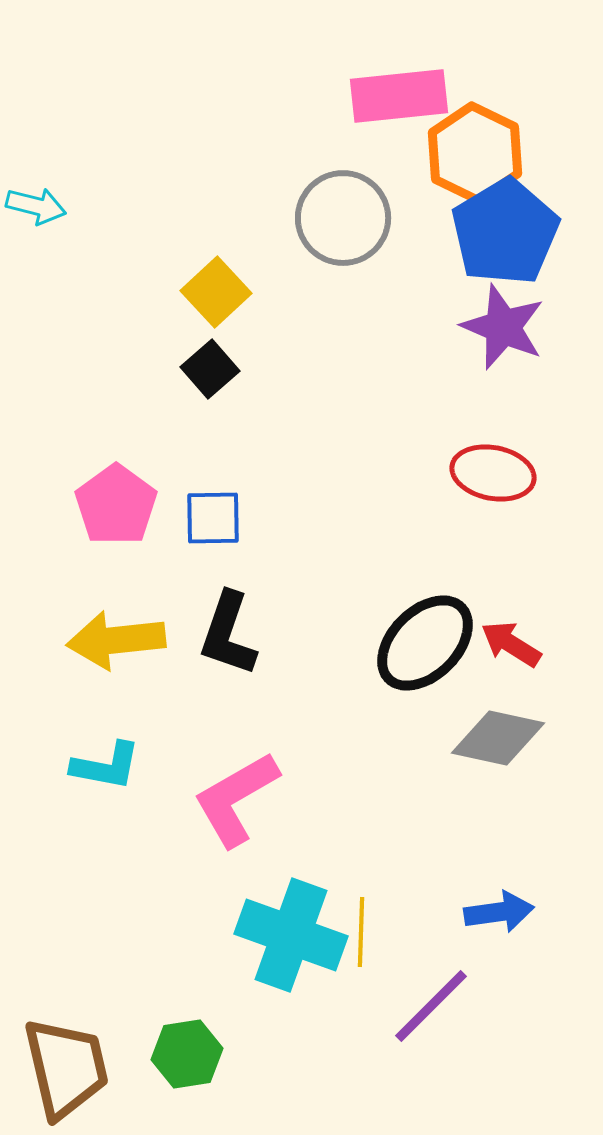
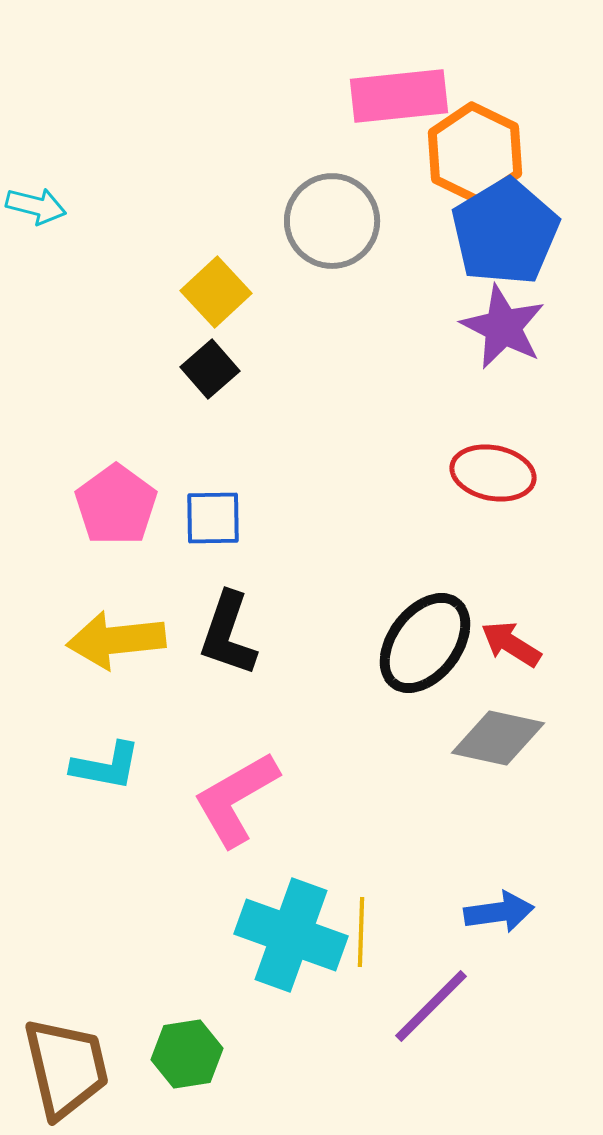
gray circle: moved 11 px left, 3 px down
purple star: rotated 4 degrees clockwise
black ellipse: rotated 8 degrees counterclockwise
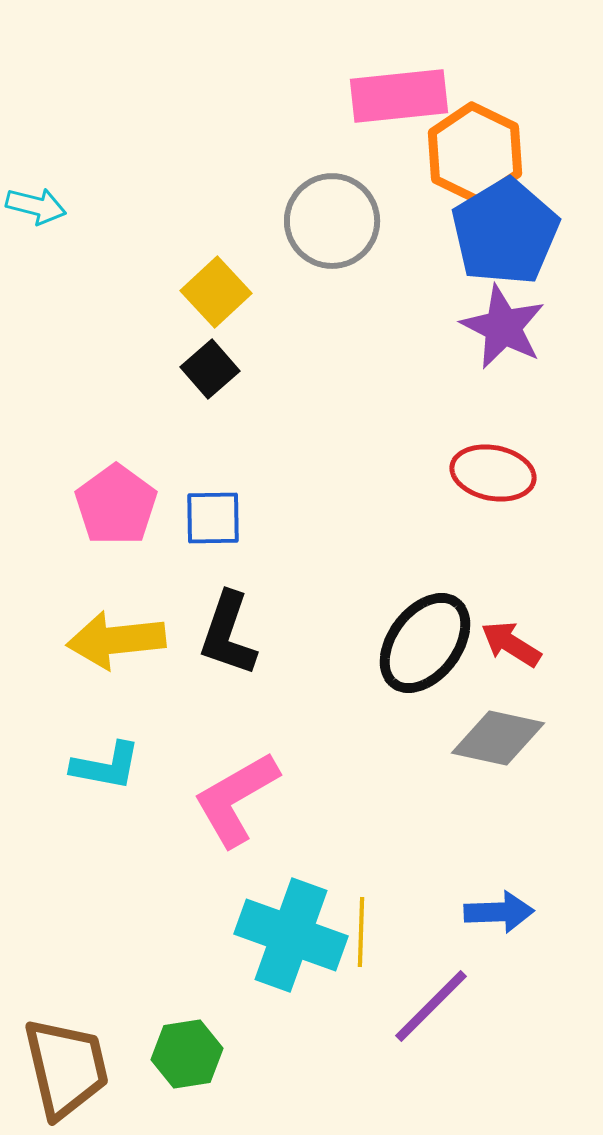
blue arrow: rotated 6 degrees clockwise
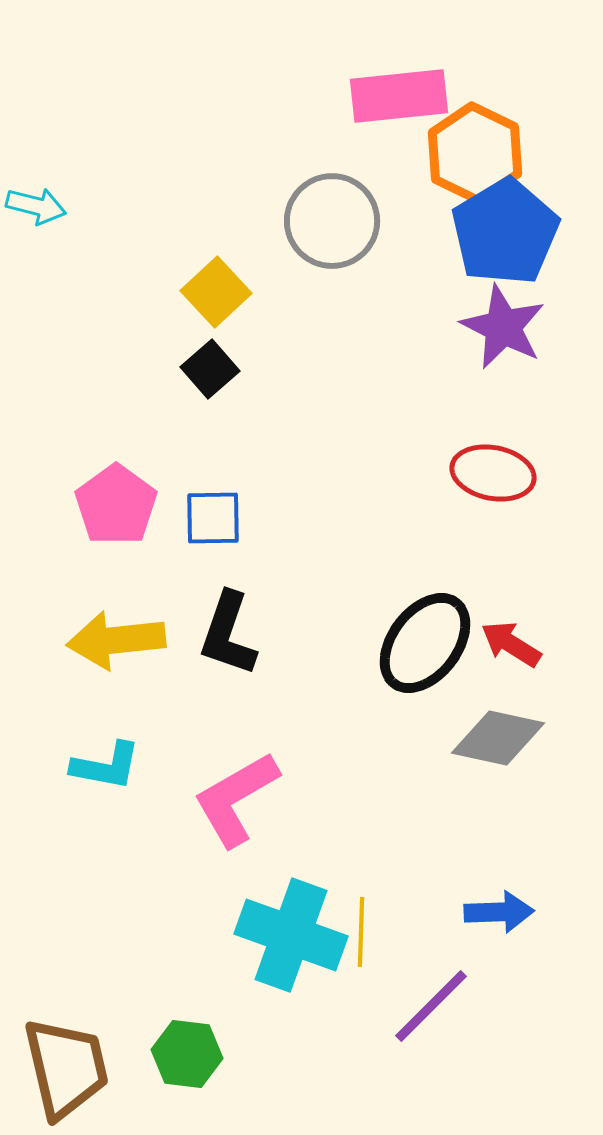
green hexagon: rotated 16 degrees clockwise
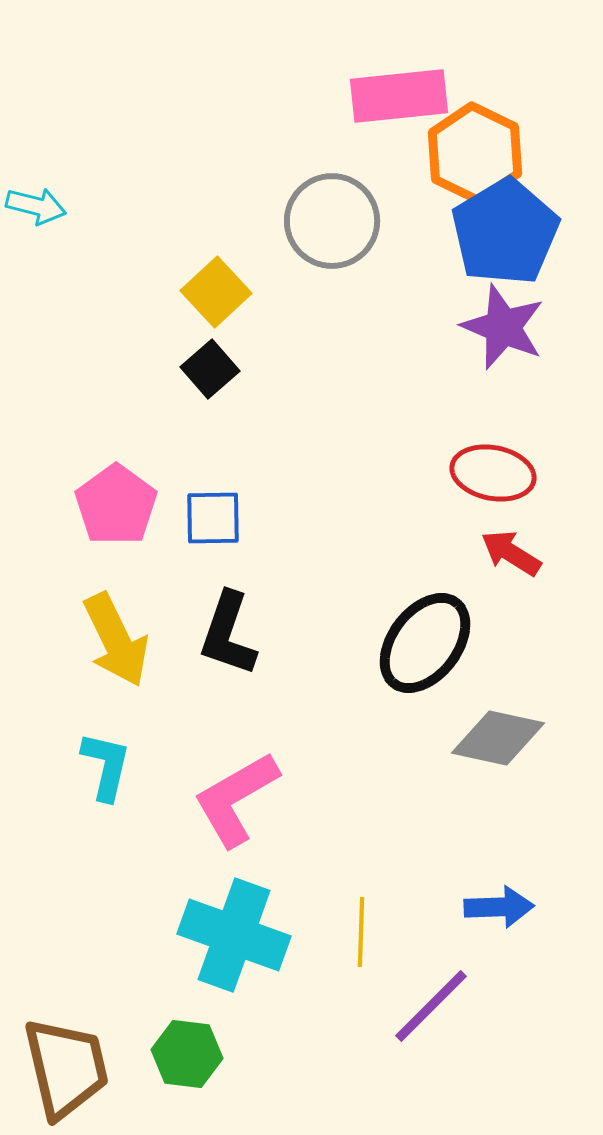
purple star: rotated 4 degrees counterclockwise
yellow arrow: rotated 110 degrees counterclockwise
red arrow: moved 91 px up
cyan L-shape: rotated 88 degrees counterclockwise
blue arrow: moved 5 px up
cyan cross: moved 57 px left
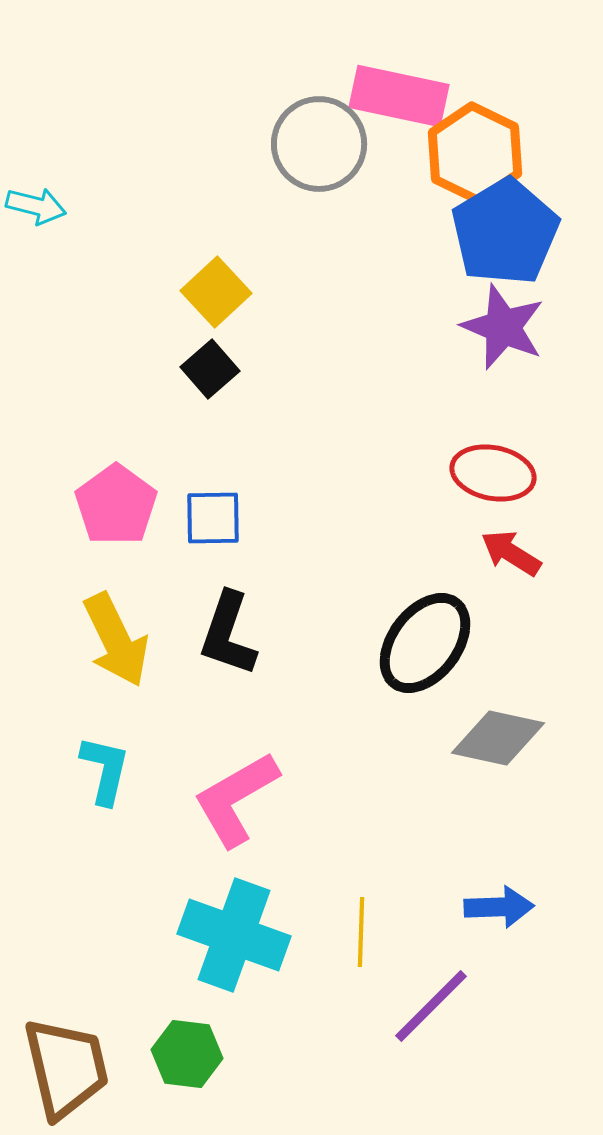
pink rectangle: rotated 18 degrees clockwise
gray circle: moved 13 px left, 77 px up
cyan L-shape: moved 1 px left, 4 px down
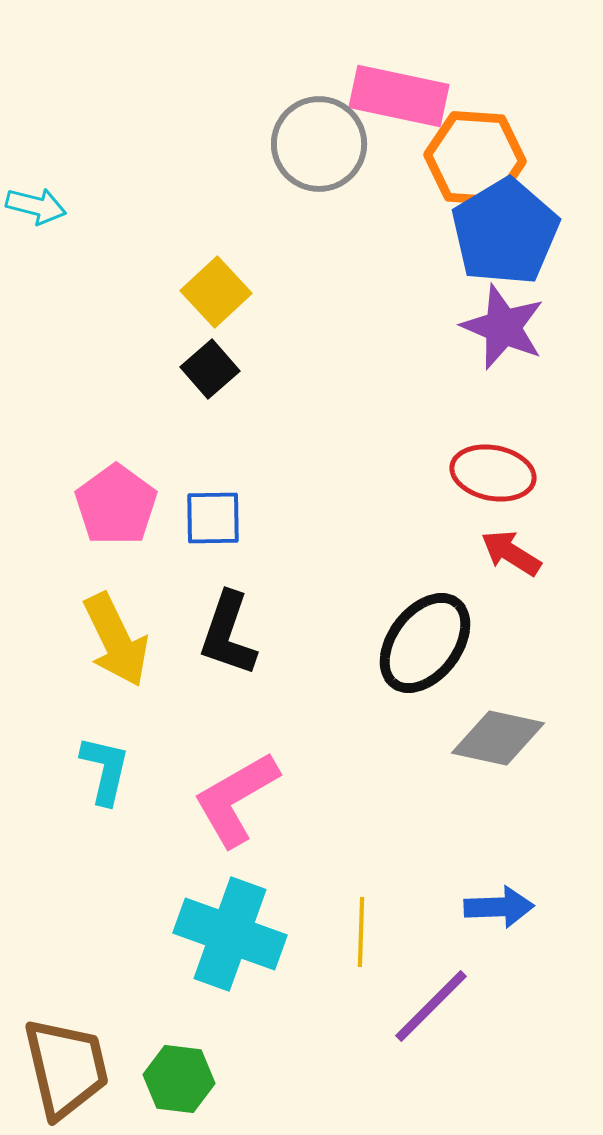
orange hexagon: moved 5 px down; rotated 22 degrees counterclockwise
cyan cross: moved 4 px left, 1 px up
green hexagon: moved 8 px left, 25 px down
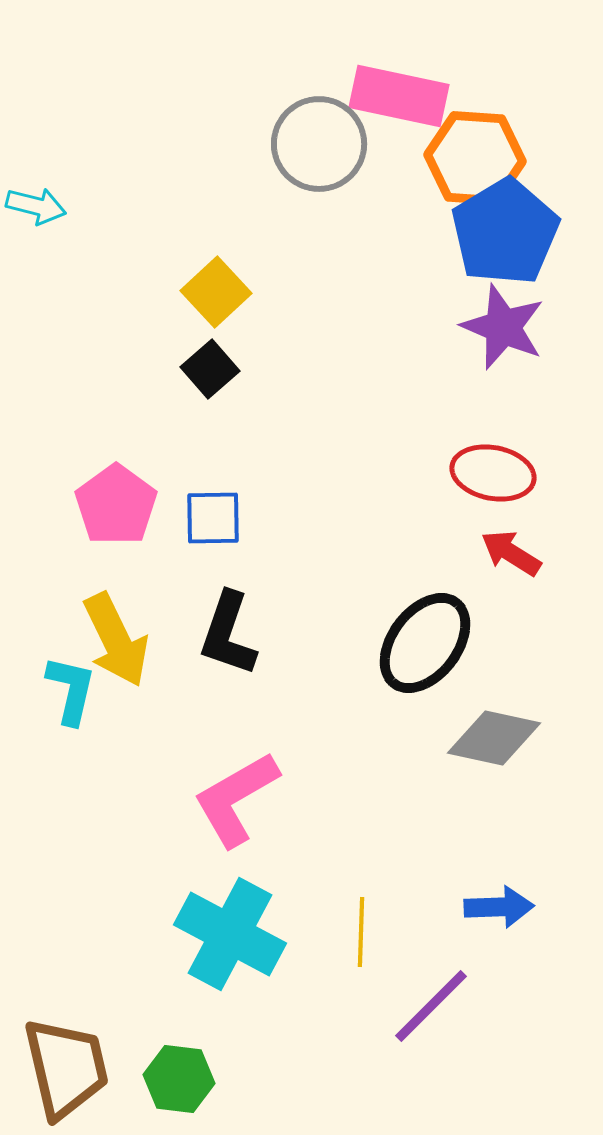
gray diamond: moved 4 px left
cyan L-shape: moved 34 px left, 80 px up
cyan cross: rotated 8 degrees clockwise
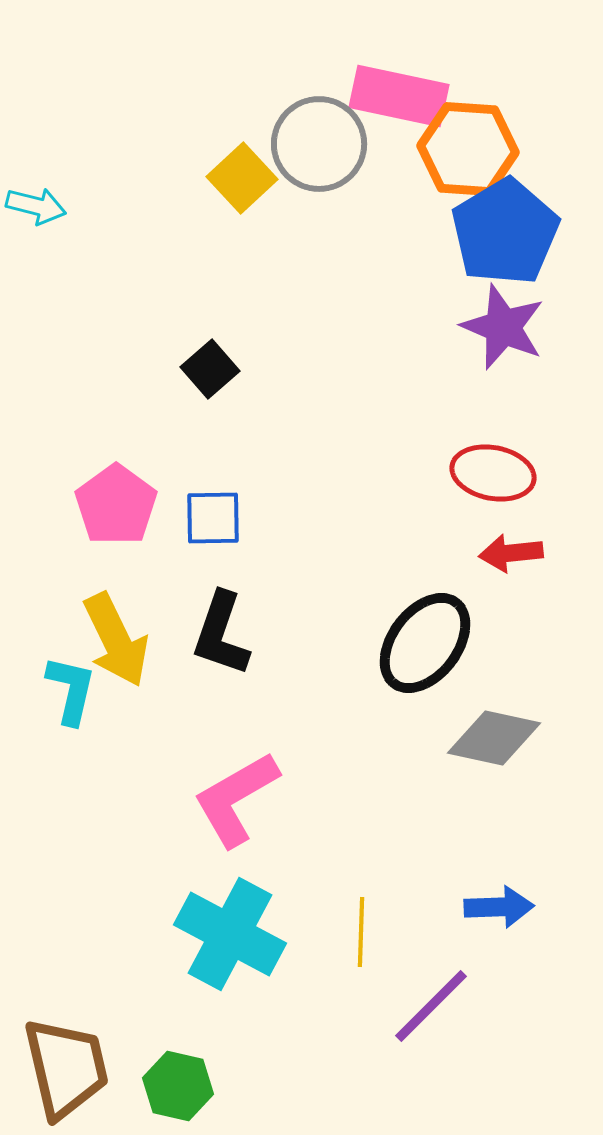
orange hexagon: moved 7 px left, 9 px up
yellow square: moved 26 px right, 114 px up
red arrow: rotated 38 degrees counterclockwise
black L-shape: moved 7 px left
green hexagon: moved 1 px left, 7 px down; rotated 6 degrees clockwise
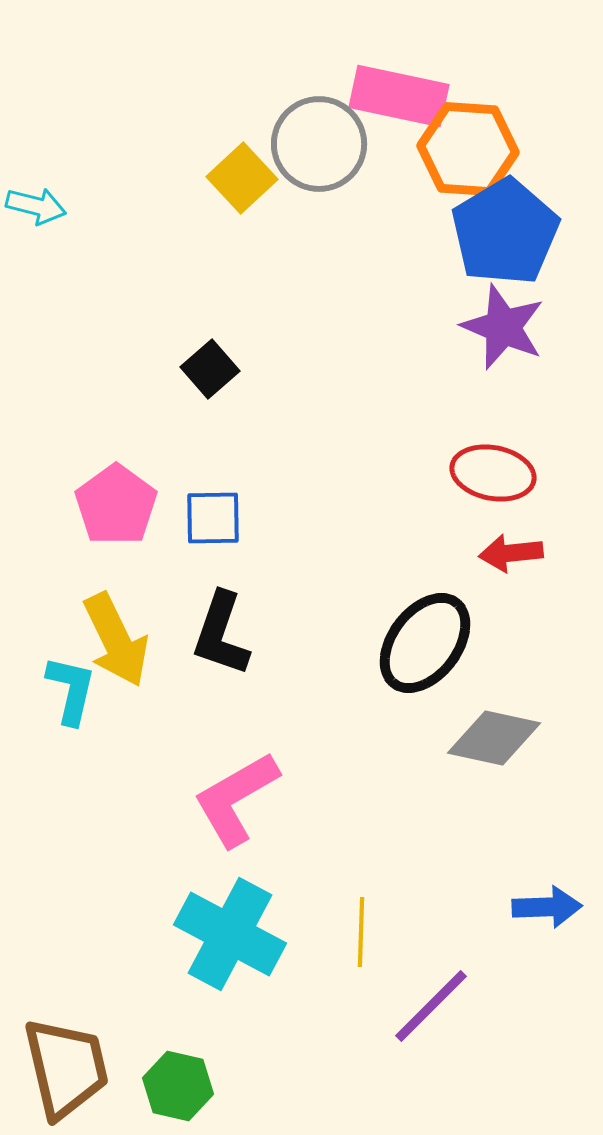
blue arrow: moved 48 px right
